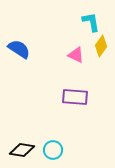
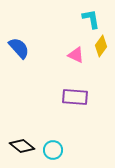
cyan L-shape: moved 3 px up
blue semicircle: moved 1 px up; rotated 15 degrees clockwise
black diamond: moved 4 px up; rotated 30 degrees clockwise
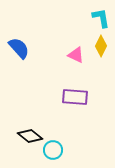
cyan L-shape: moved 10 px right, 1 px up
yellow diamond: rotated 10 degrees counterclockwise
black diamond: moved 8 px right, 10 px up
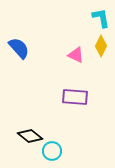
cyan circle: moved 1 px left, 1 px down
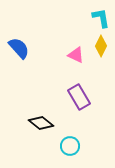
purple rectangle: moved 4 px right; rotated 55 degrees clockwise
black diamond: moved 11 px right, 13 px up
cyan circle: moved 18 px right, 5 px up
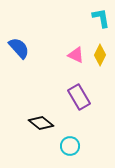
yellow diamond: moved 1 px left, 9 px down
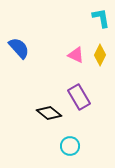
black diamond: moved 8 px right, 10 px up
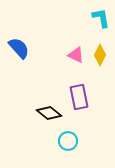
purple rectangle: rotated 20 degrees clockwise
cyan circle: moved 2 px left, 5 px up
